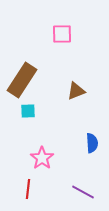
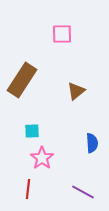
brown triangle: rotated 18 degrees counterclockwise
cyan square: moved 4 px right, 20 px down
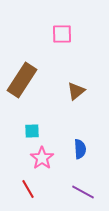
blue semicircle: moved 12 px left, 6 px down
red line: rotated 36 degrees counterclockwise
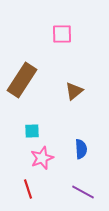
brown triangle: moved 2 px left
blue semicircle: moved 1 px right
pink star: rotated 15 degrees clockwise
red line: rotated 12 degrees clockwise
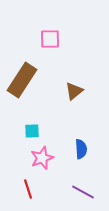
pink square: moved 12 px left, 5 px down
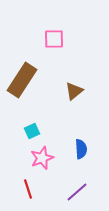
pink square: moved 4 px right
cyan square: rotated 21 degrees counterclockwise
purple line: moved 6 px left; rotated 70 degrees counterclockwise
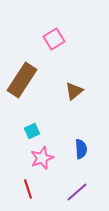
pink square: rotated 30 degrees counterclockwise
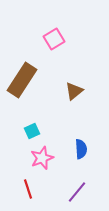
purple line: rotated 10 degrees counterclockwise
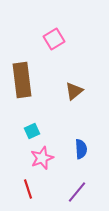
brown rectangle: rotated 40 degrees counterclockwise
